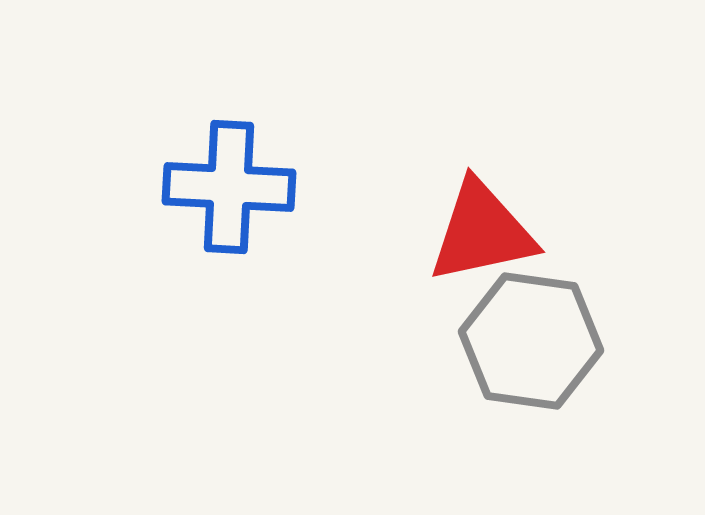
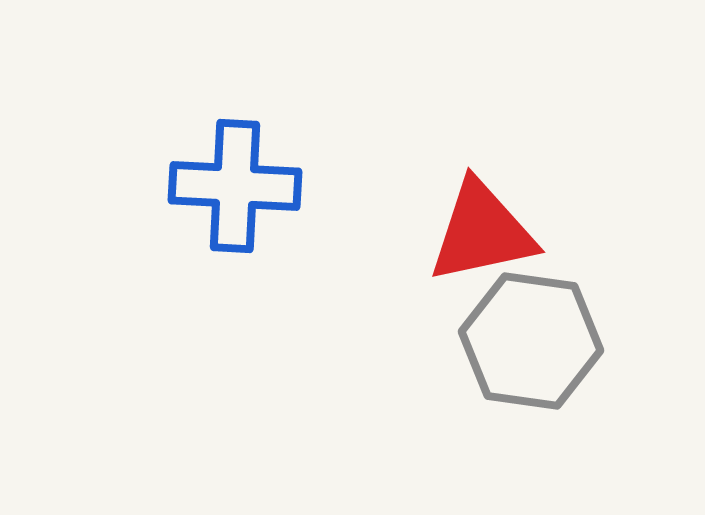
blue cross: moved 6 px right, 1 px up
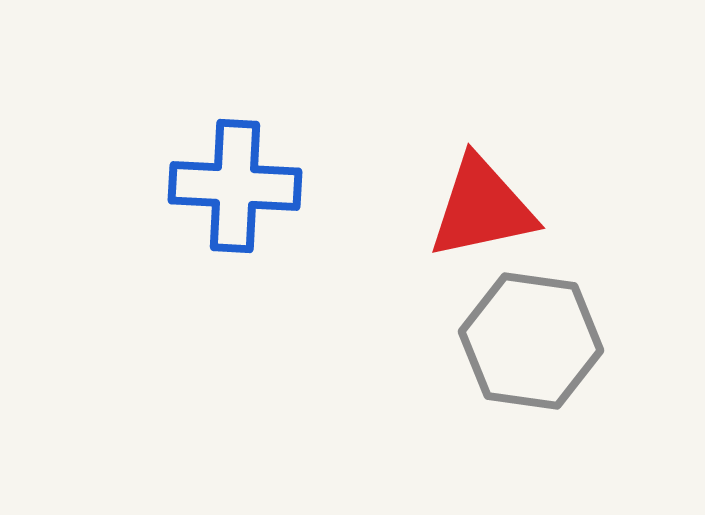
red triangle: moved 24 px up
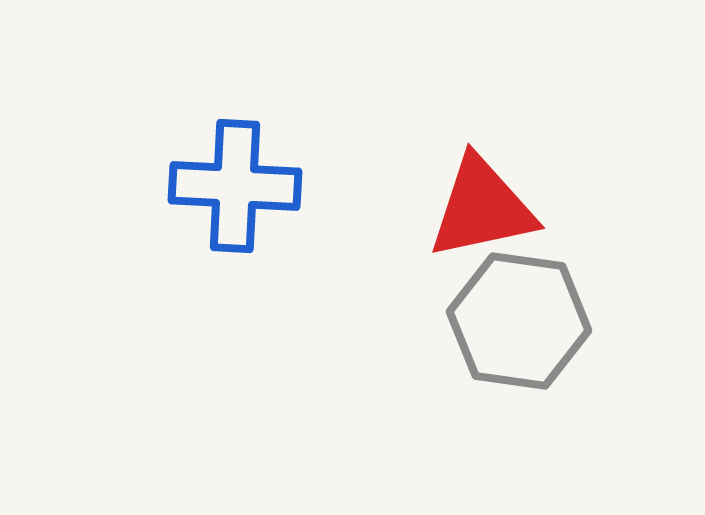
gray hexagon: moved 12 px left, 20 px up
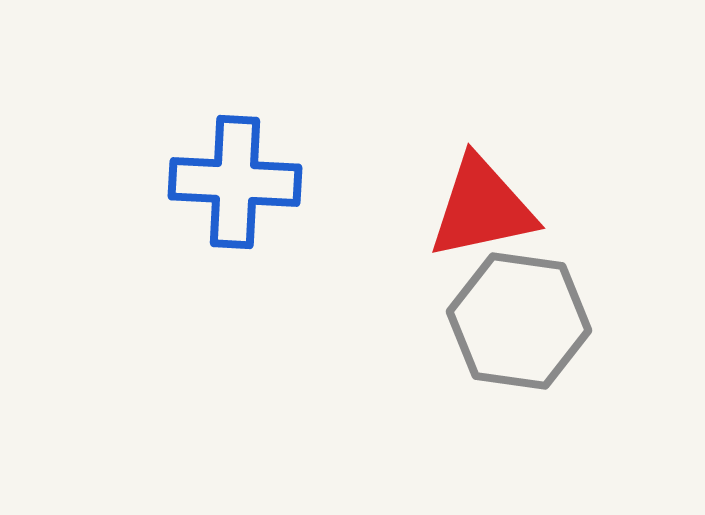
blue cross: moved 4 px up
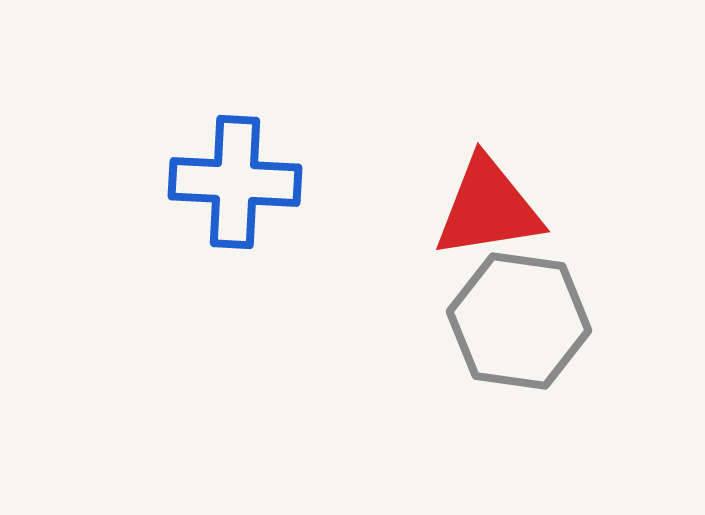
red triangle: moved 6 px right; rotated 3 degrees clockwise
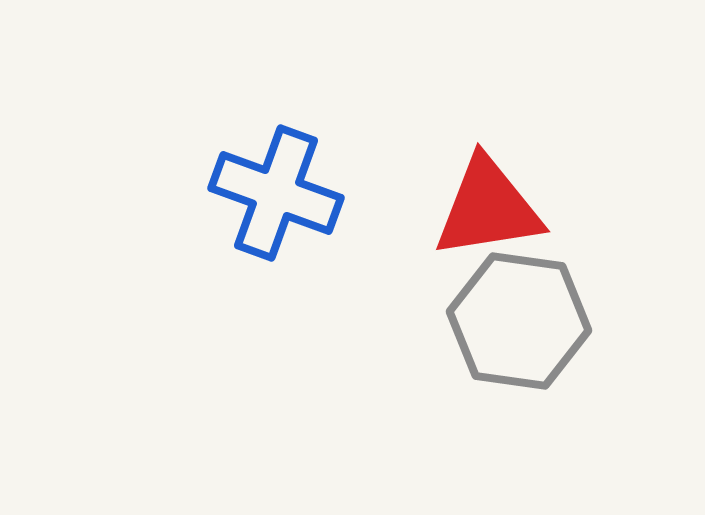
blue cross: moved 41 px right, 11 px down; rotated 17 degrees clockwise
